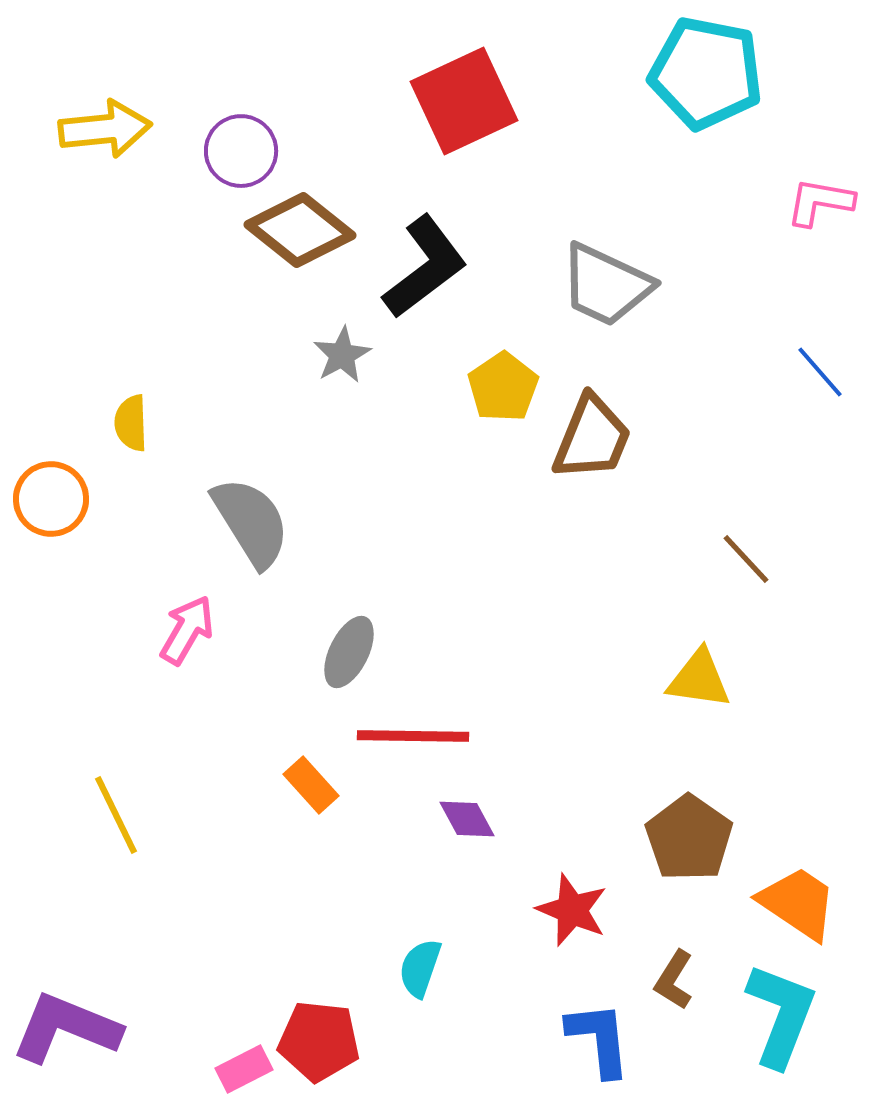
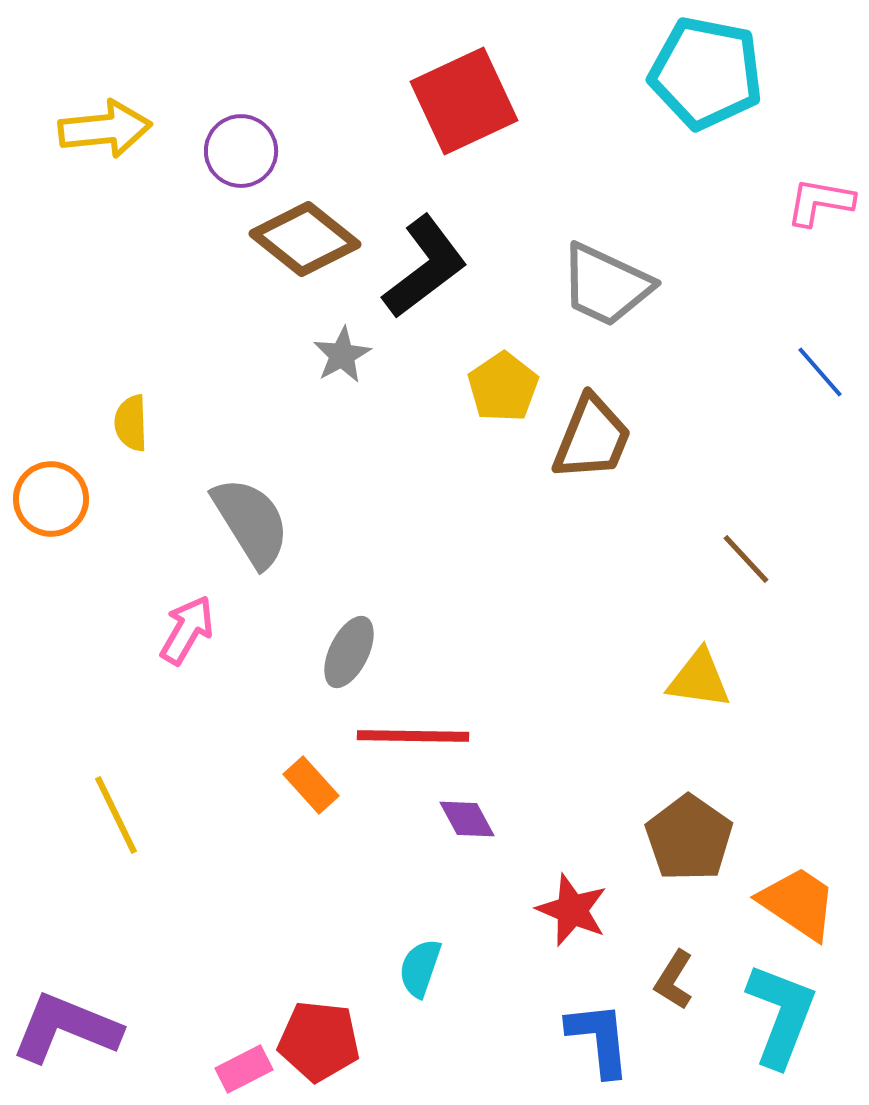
brown diamond: moved 5 px right, 9 px down
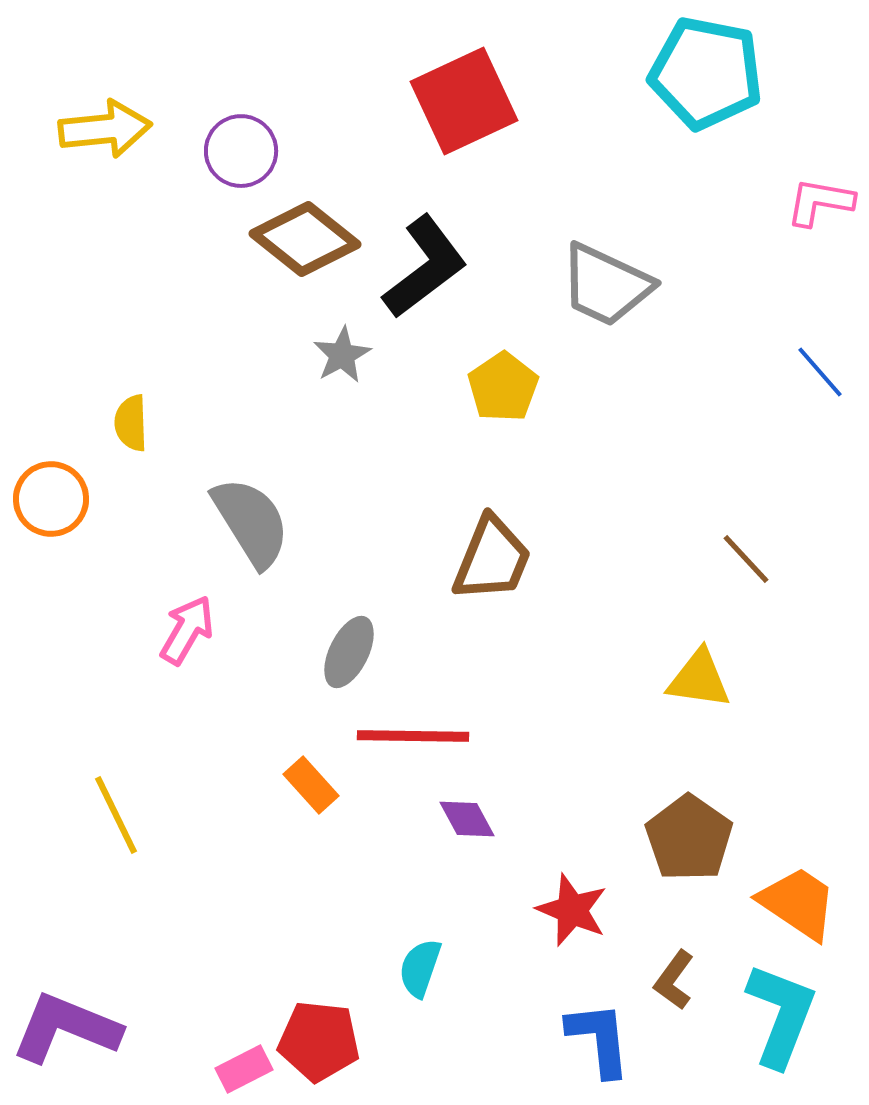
brown trapezoid: moved 100 px left, 121 px down
brown L-shape: rotated 4 degrees clockwise
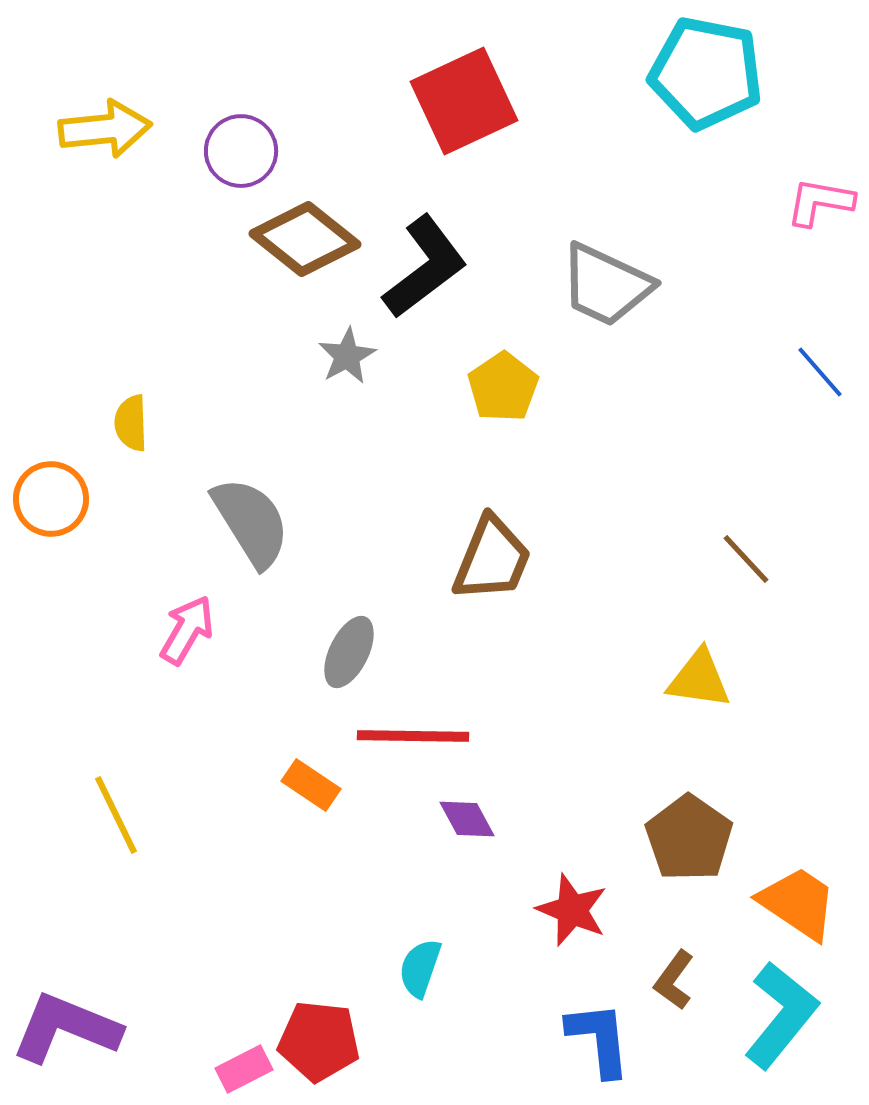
gray star: moved 5 px right, 1 px down
orange rectangle: rotated 14 degrees counterclockwise
cyan L-shape: rotated 18 degrees clockwise
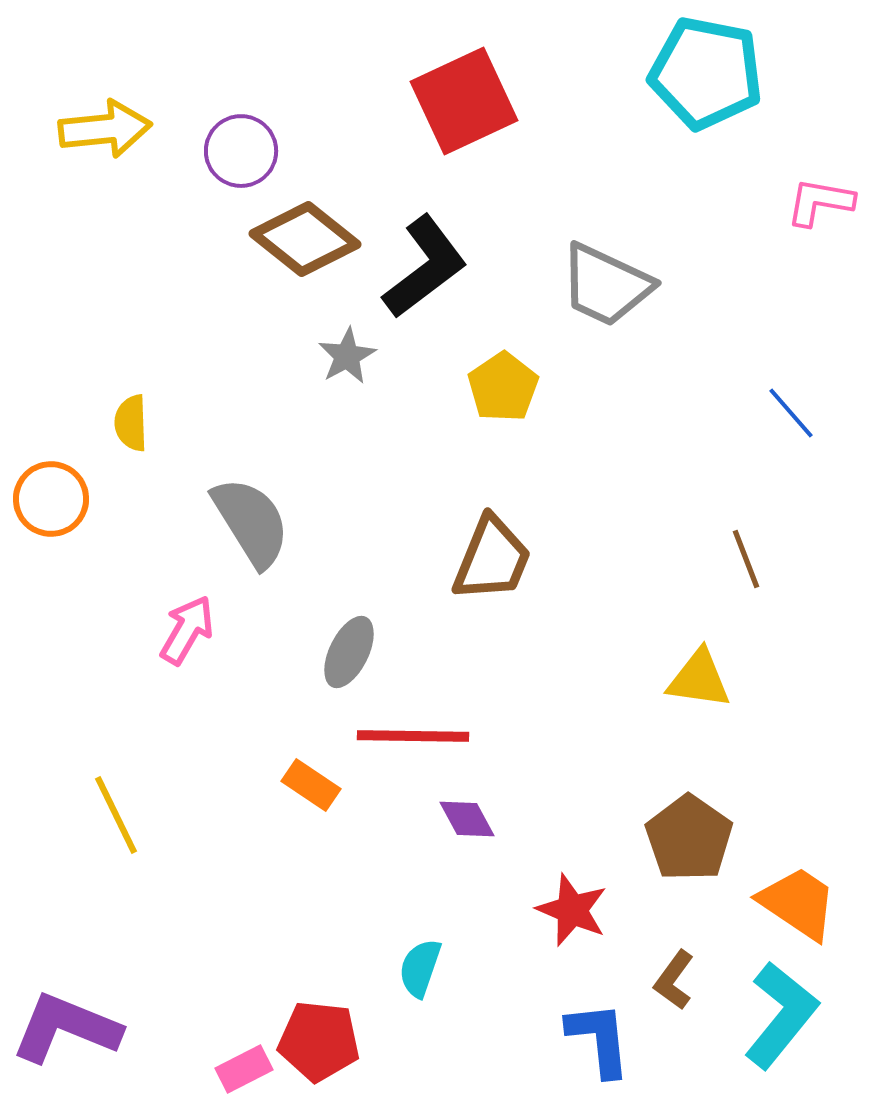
blue line: moved 29 px left, 41 px down
brown line: rotated 22 degrees clockwise
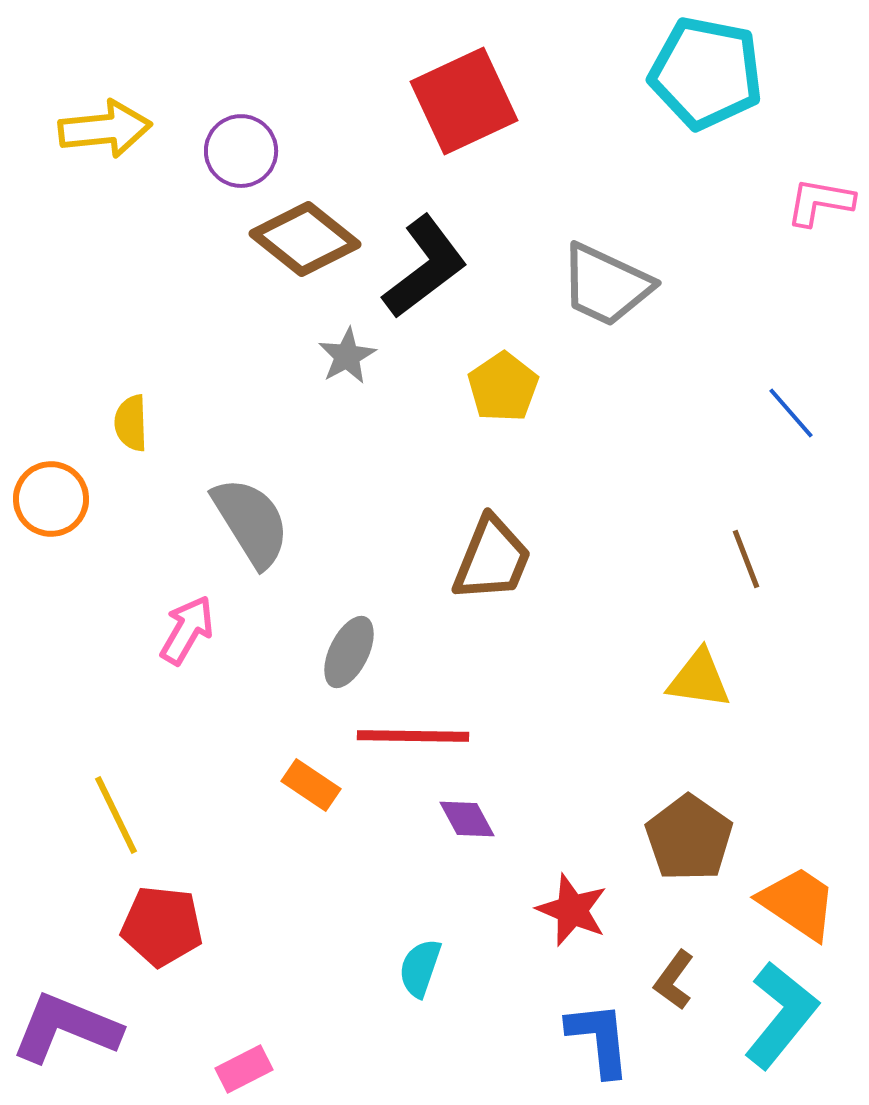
red pentagon: moved 157 px left, 115 px up
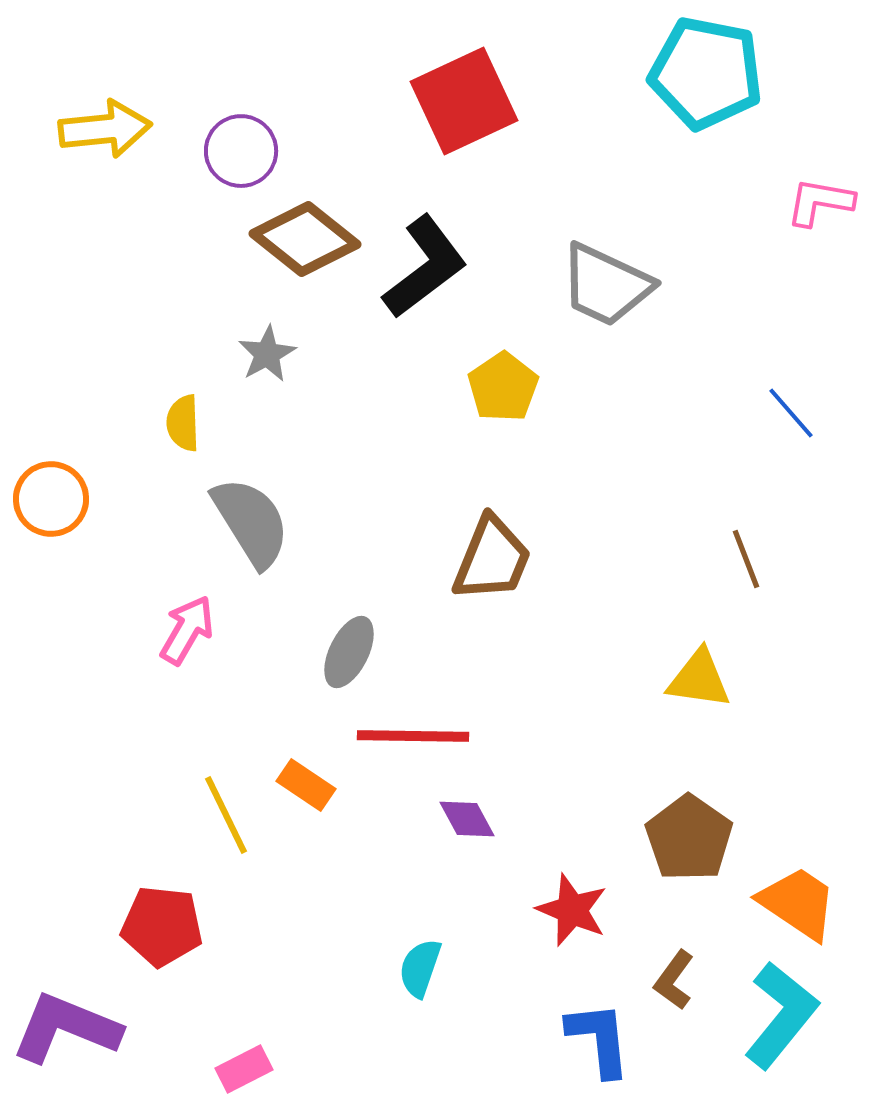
gray star: moved 80 px left, 2 px up
yellow semicircle: moved 52 px right
orange rectangle: moved 5 px left
yellow line: moved 110 px right
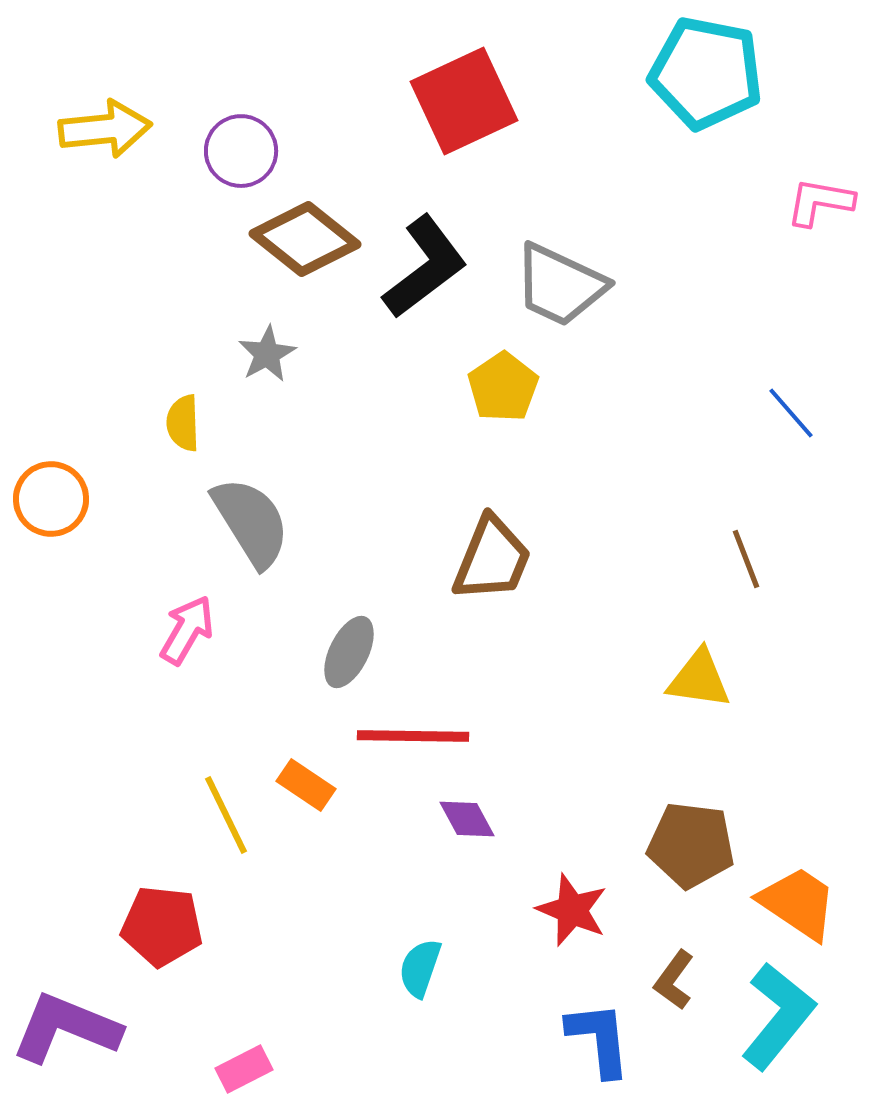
gray trapezoid: moved 46 px left
brown pentagon: moved 2 px right, 7 px down; rotated 28 degrees counterclockwise
cyan L-shape: moved 3 px left, 1 px down
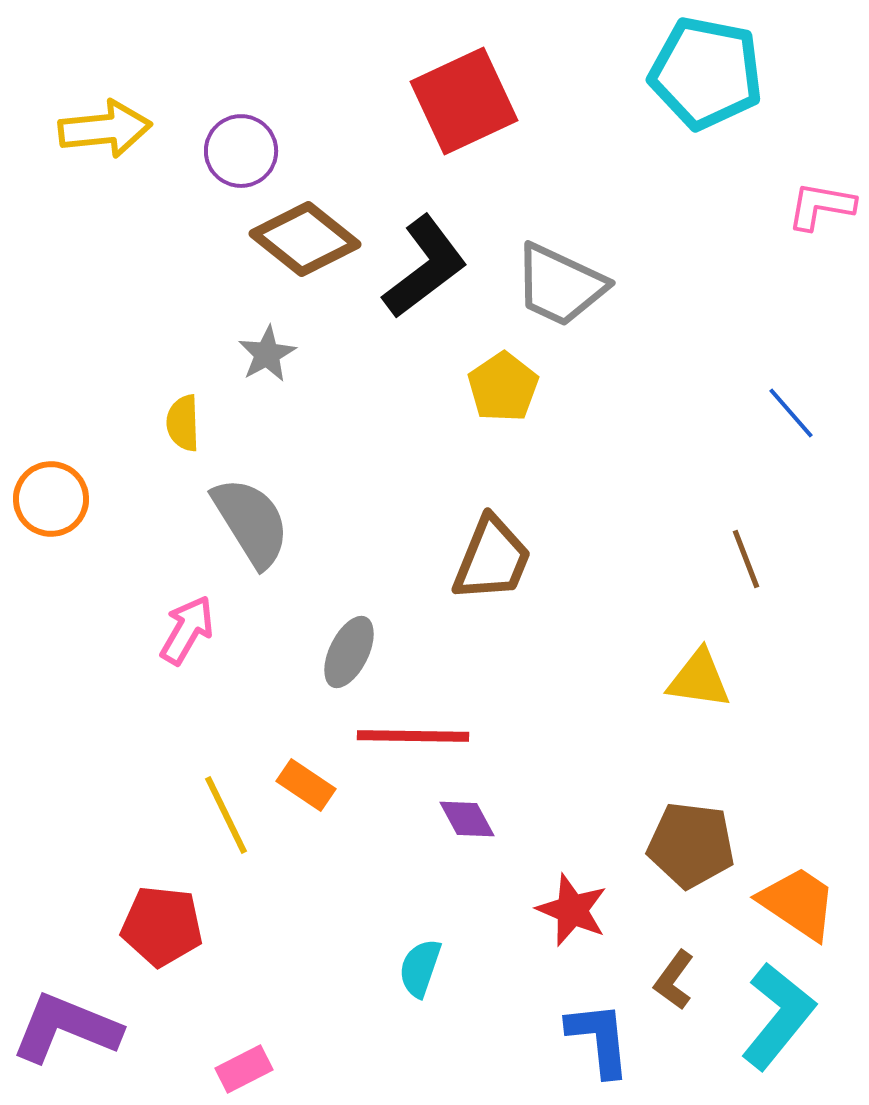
pink L-shape: moved 1 px right, 4 px down
